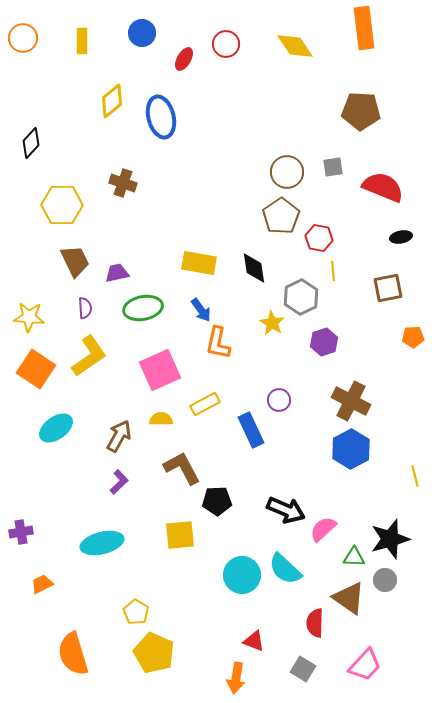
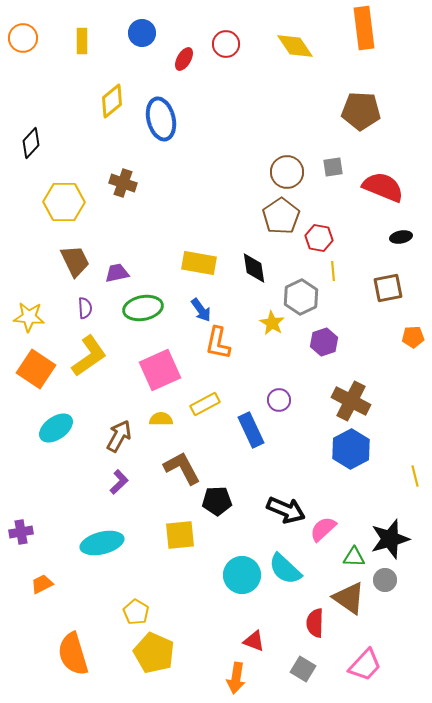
blue ellipse at (161, 117): moved 2 px down
yellow hexagon at (62, 205): moved 2 px right, 3 px up
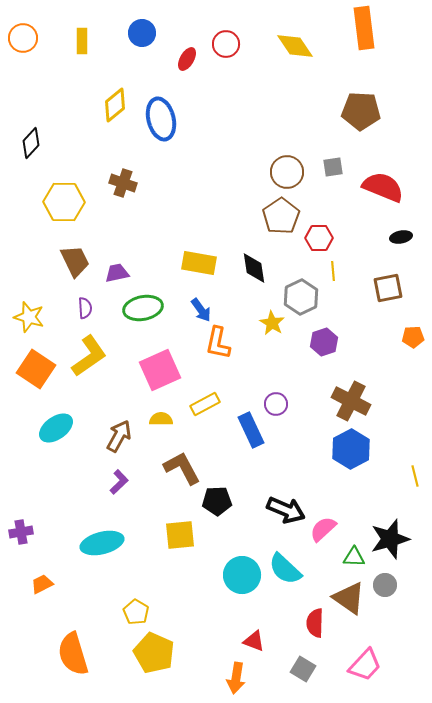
red ellipse at (184, 59): moved 3 px right
yellow diamond at (112, 101): moved 3 px right, 4 px down
red hexagon at (319, 238): rotated 12 degrees counterclockwise
yellow star at (29, 317): rotated 12 degrees clockwise
purple circle at (279, 400): moved 3 px left, 4 px down
gray circle at (385, 580): moved 5 px down
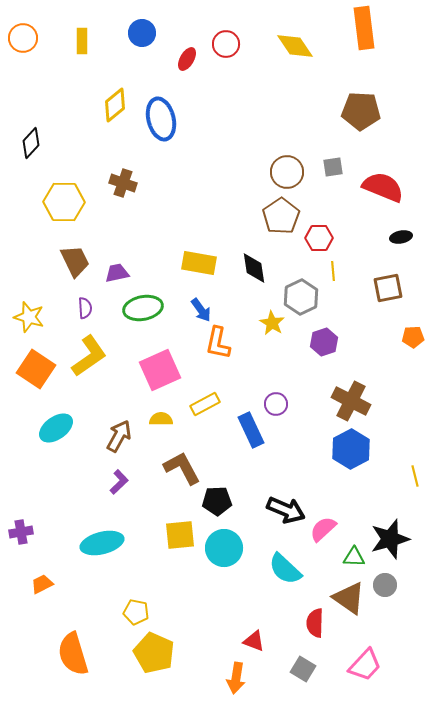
cyan circle at (242, 575): moved 18 px left, 27 px up
yellow pentagon at (136, 612): rotated 20 degrees counterclockwise
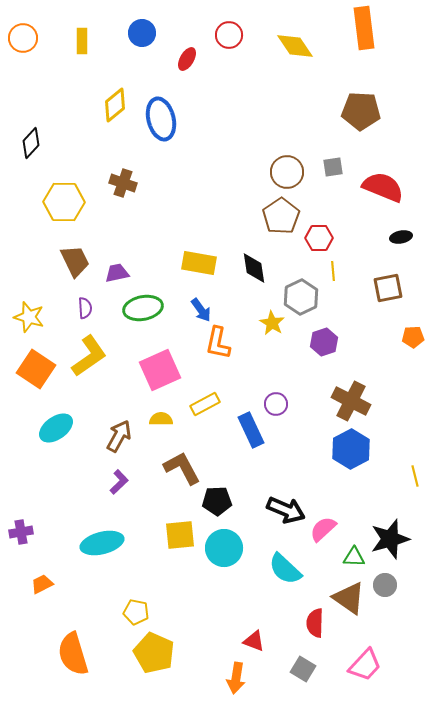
red circle at (226, 44): moved 3 px right, 9 px up
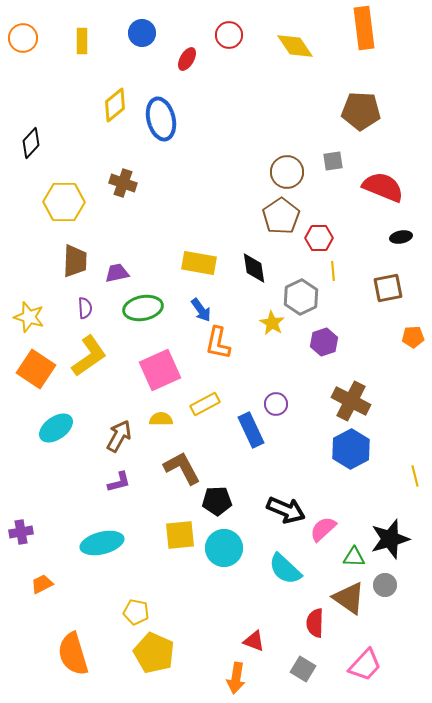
gray square at (333, 167): moved 6 px up
brown trapezoid at (75, 261): rotated 28 degrees clockwise
purple L-shape at (119, 482): rotated 30 degrees clockwise
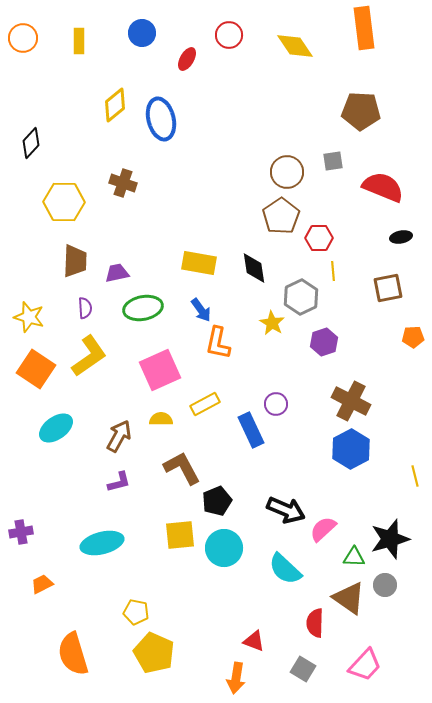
yellow rectangle at (82, 41): moved 3 px left
black pentagon at (217, 501): rotated 20 degrees counterclockwise
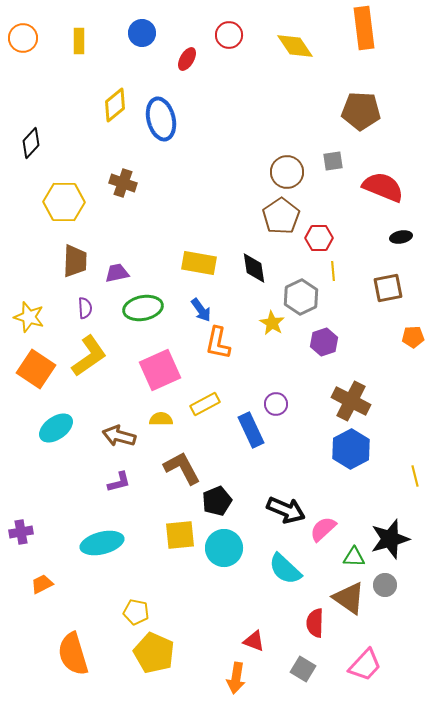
brown arrow at (119, 436): rotated 104 degrees counterclockwise
